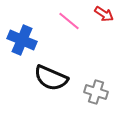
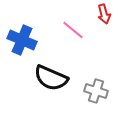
red arrow: rotated 42 degrees clockwise
pink line: moved 4 px right, 9 px down
gray cross: moved 1 px up
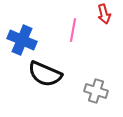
pink line: rotated 60 degrees clockwise
black semicircle: moved 6 px left, 4 px up
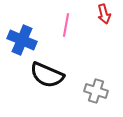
pink line: moved 7 px left, 5 px up
black semicircle: moved 2 px right, 1 px down
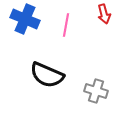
blue cross: moved 3 px right, 21 px up
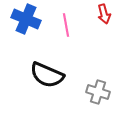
blue cross: moved 1 px right
pink line: rotated 20 degrees counterclockwise
gray cross: moved 2 px right, 1 px down
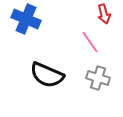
pink line: moved 24 px right, 17 px down; rotated 25 degrees counterclockwise
gray cross: moved 14 px up
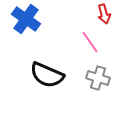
blue cross: rotated 12 degrees clockwise
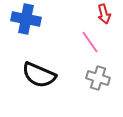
blue cross: rotated 24 degrees counterclockwise
black semicircle: moved 8 px left
